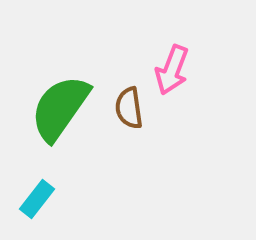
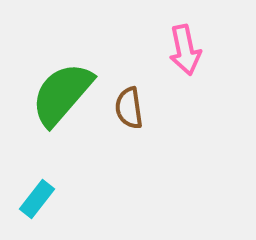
pink arrow: moved 13 px right, 20 px up; rotated 33 degrees counterclockwise
green semicircle: moved 2 px right, 14 px up; rotated 6 degrees clockwise
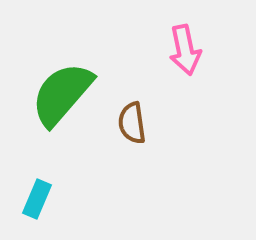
brown semicircle: moved 3 px right, 15 px down
cyan rectangle: rotated 15 degrees counterclockwise
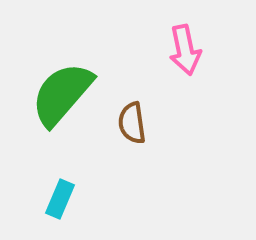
cyan rectangle: moved 23 px right
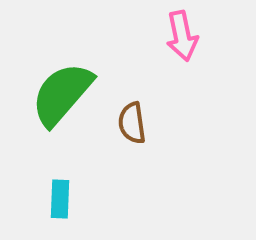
pink arrow: moved 3 px left, 14 px up
cyan rectangle: rotated 21 degrees counterclockwise
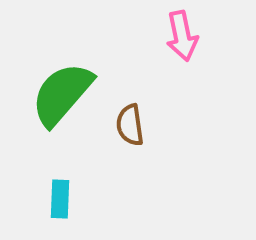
brown semicircle: moved 2 px left, 2 px down
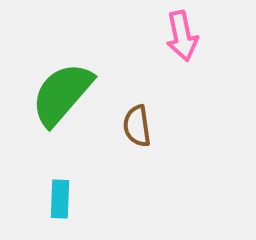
brown semicircle: moved 7 px right, 1 px down
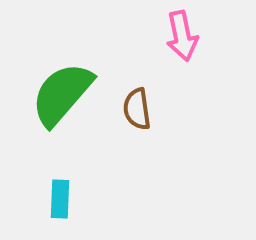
brown semicircle: moved 17 px up
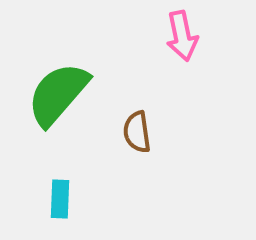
green semicircle: moved 4 px left
brown semicircle: moved 23 px down
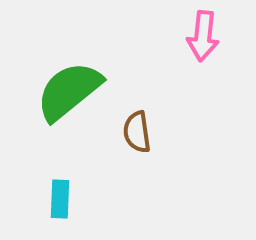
pink arrow: moved 21 px right; rotated 18 degrees clockwise
green semicircle: moved 11 px right, 3 px up; rotated 10 degrees clockwise
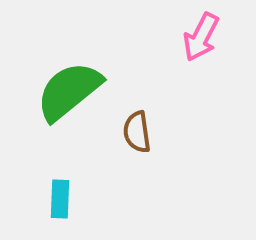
pink arrow: moved 2 px left, 1 px down; rotated 21 degrees clockwise
